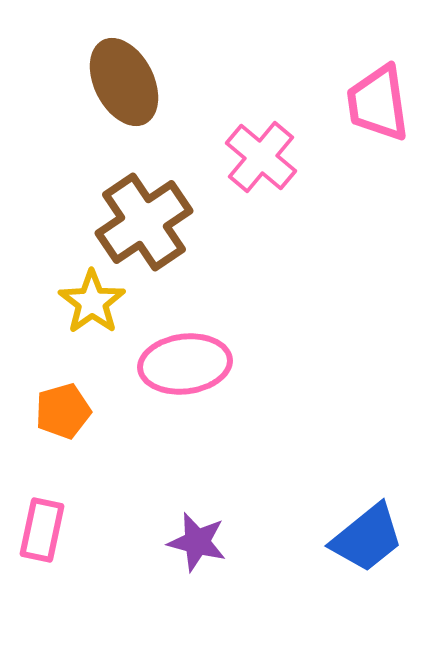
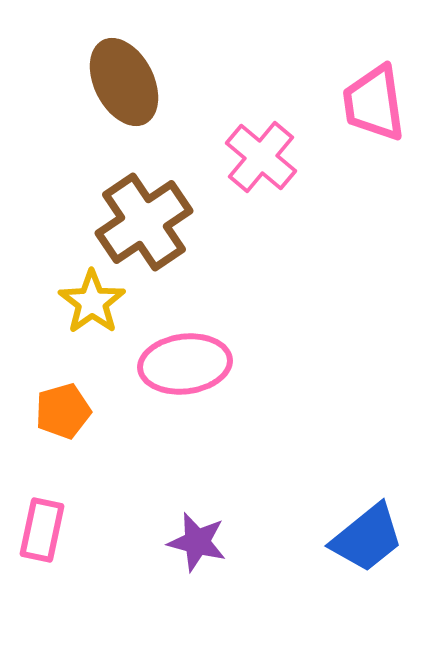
pink trapezoid: moved 4 px left
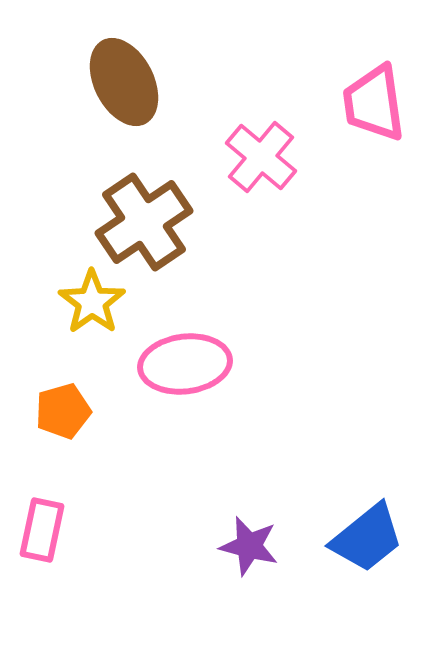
purple star: moved 52 px right, 4 px down
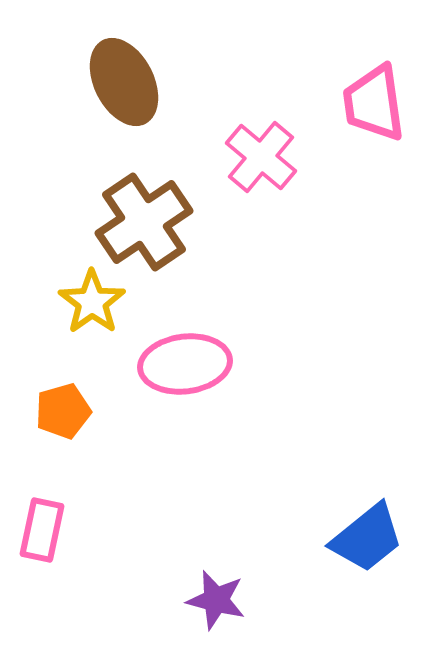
purple star: moved 33 px left, 54 px down
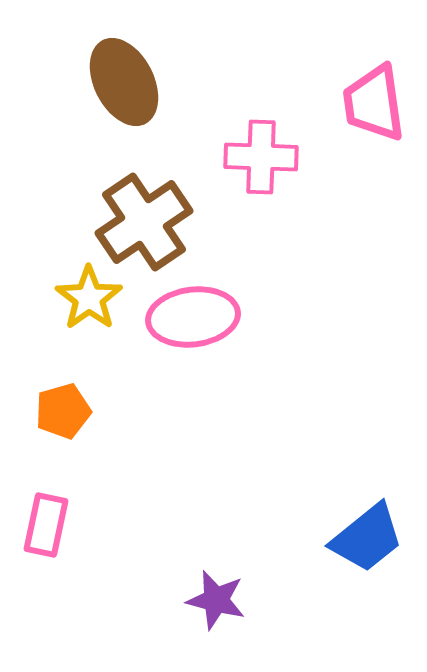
pink cross: rotated 38 degrees counterclockwise
yellow star: moved 3 px left, 4 px up
pink ellipse: moved 8 px right, 47 px up
pink rectangle: moved 4 px right, 5 px up
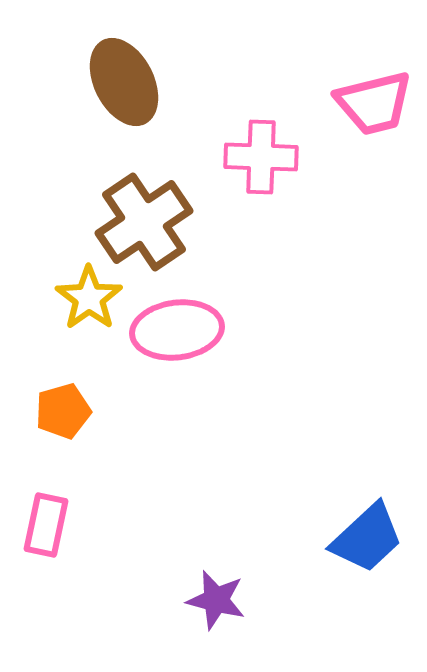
pink trapezoid: rotated 96 degrees counterclockwise
pink ellipse: moved 16 px left, 13 px down
blue trapezoid: rotated 4 degrees counterclockwise
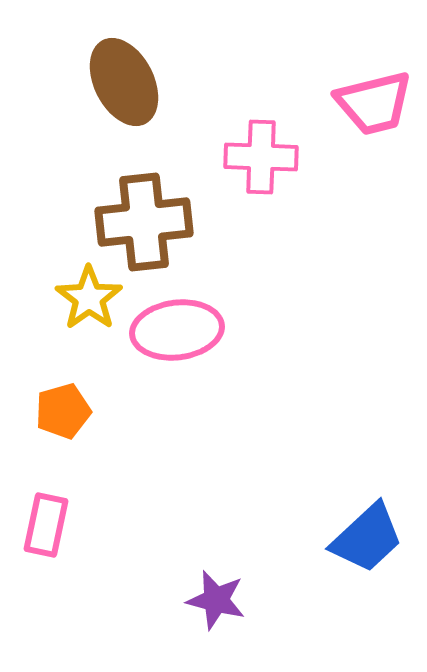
brown cross: rotated 28 degrees clockwise
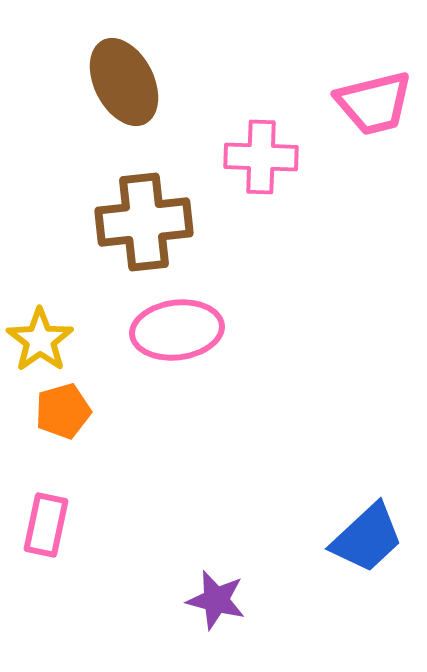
yellow star: moved 49 px left, 42 px down
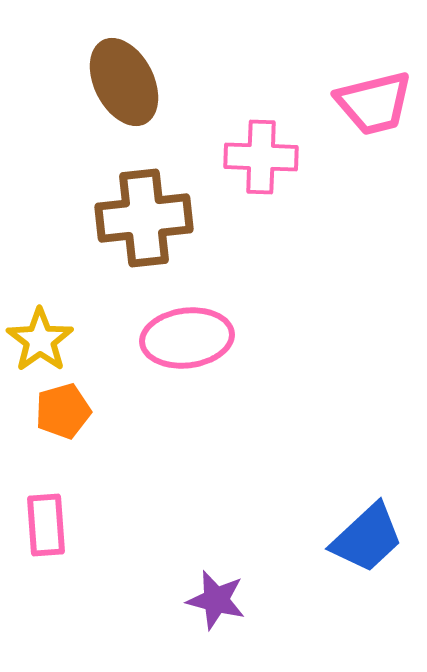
brown cross: moved 4 px up
pink ellipse: moved 10 px right, 8 px down
pink rectangle: rotated 16 degrees counterclockwise
